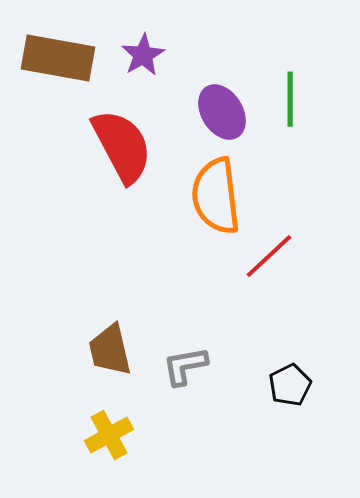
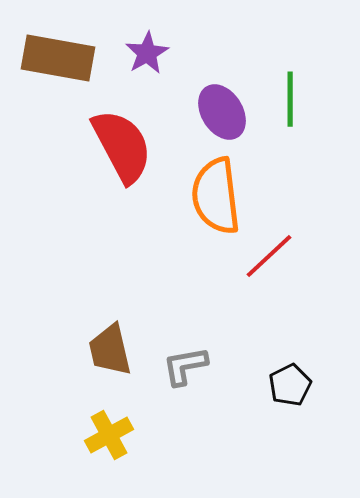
purple star: moved 4 px right, 2 px up
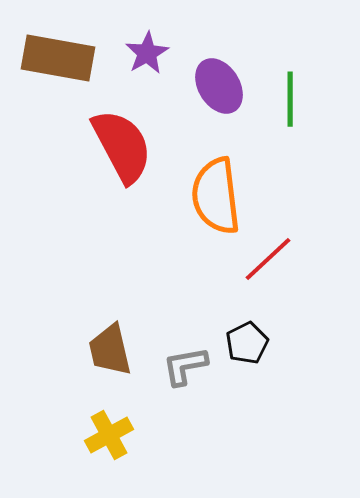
purple ellipse: moved 3 px left, 26 px up
red line: moved 1 px left, 3 px down
black pentagon: moved 43 px left, 42 px up
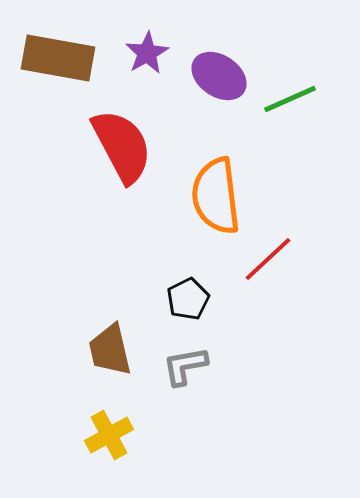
purple ellipse: moved 10 px up; rotated 24 degrees counterclockwise
green line: rotated 66 degrees clockwise
black pentagon: moved 59 px left, 44 px up
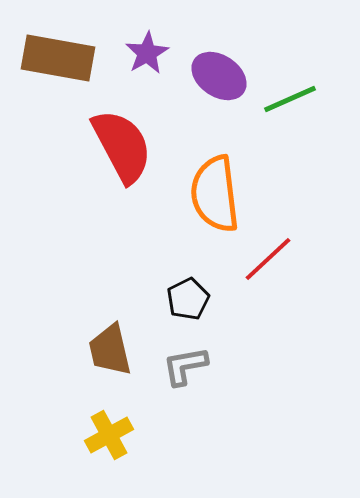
orange semicircle: moved 1 px left, 2 px up
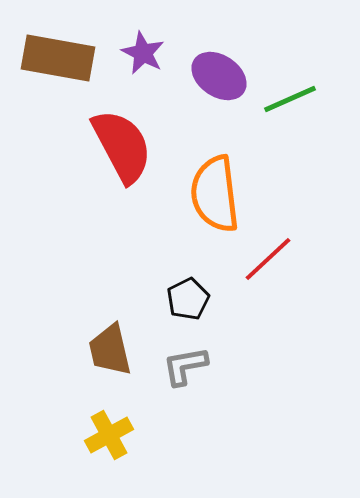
purple star: moved 4 px left; rotated 15 degrees counterclockwise
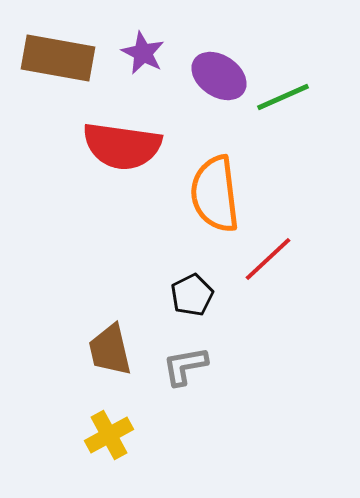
green line: moved 7 px left, 2 px up
red semicircle: rotated 126 degrees clockwise
black pentagon: moved 4 px right, 4 px up
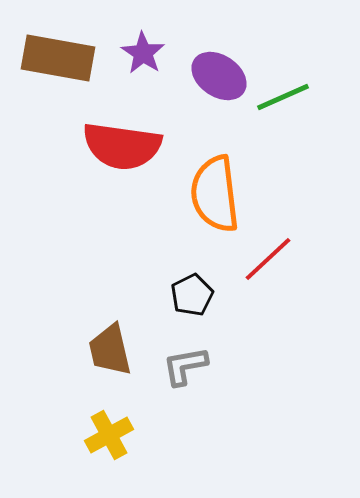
purple star: rotated 6 degrees clockwise
